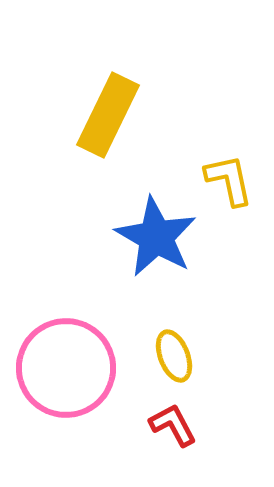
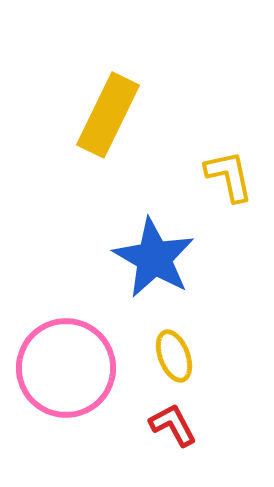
yellow L-shape: moved 4 px up
blue star: moved 2 px left, 21 px down
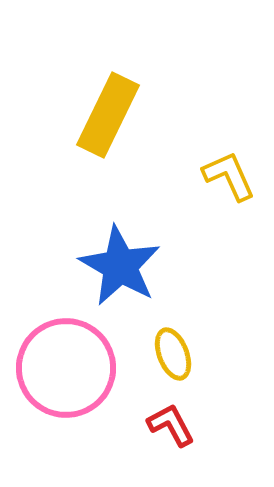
yellow L-shape: rotated 12 degrees counterclockwise
blue star: moved 34 px left, 8 px down
yellow ellipse: moved 1 px left, 2 px up
red L-shape: moved 2 px left
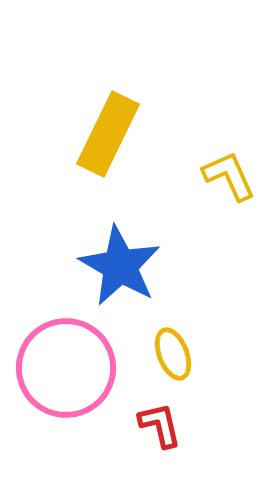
yellow rectangle: moved 19 px down
red L-shape: moved 11 px left; rotated 15 degrees clockwise
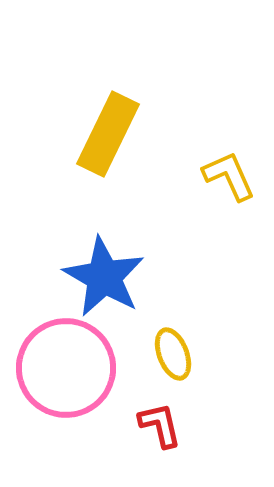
blue star: moved 16 px left, 11 px down
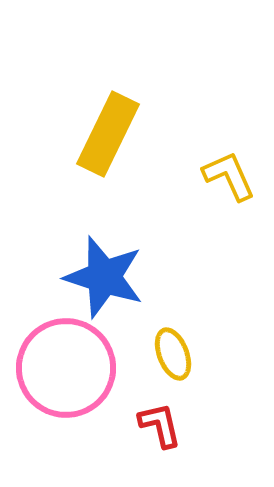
blue star: rotated 12 degrees counterclockwise
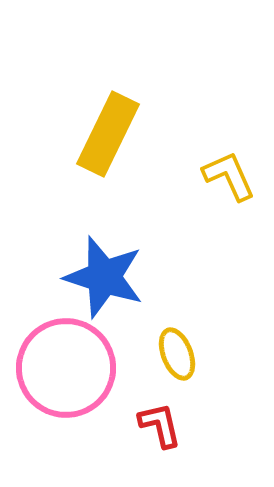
yellow ellipse: moved 4 px right
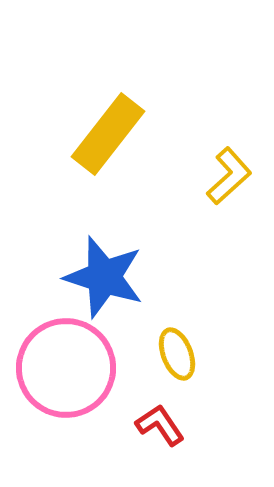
yellow rectangle: rotated 12 degrees clockwise
yellow L-shape: rotated 72 degrees clockwise
red L-shape: rotated 21 degrees counterclockwise
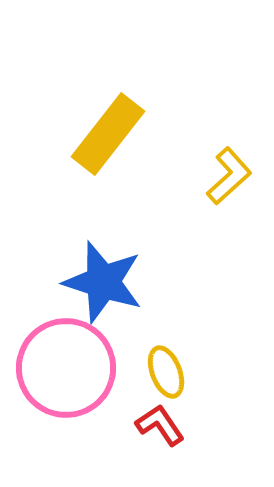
blue star: moved 1 px left, 5 px down
yellow ellipse: moved 11 px left, 18 px down
